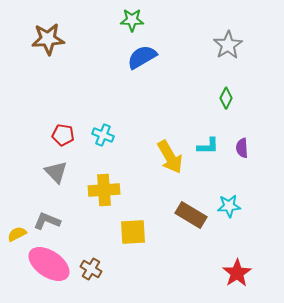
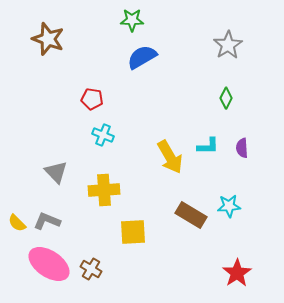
brown star: rotated 24 degrees clockwise
red pentagon: moved 29 px right, 36 px up
yellow semicircle: moved 11 px up; rotated 108 degrees counterclockwise
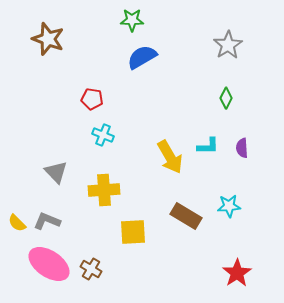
brown rectangle: moved 5 px left, 1 px down
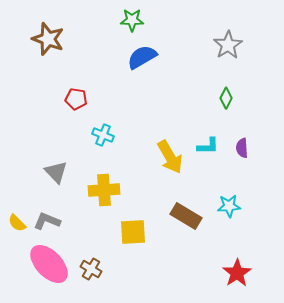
red pentagon: moved 16 px left
pink ellipse: rotated 12 degrees clockwise
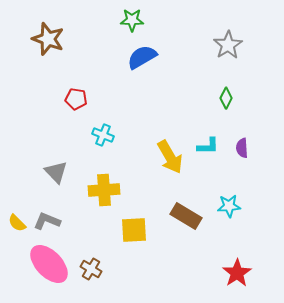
yellow square: moved 1 px right, 2 px up
